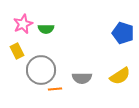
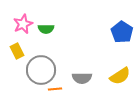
blue pentagon: moved 1 px left, 1 px up; rotated 15 degrees clockwise
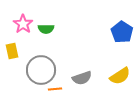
pink star: rotated 12 degrees counterclockwise
yellow rectangle: moved 5 px left; rotated 14 degrees clockwise
gray semicircle: rotated 18 degrees counterclockwise
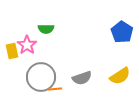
pink star: moved 4 px right, 21 px down
gray circle: moved 7 px down
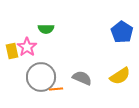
pink star: moved 2 px down
gray semicircle: rotated 138 degrees counterclockwise
orange line: moved 1 px right
